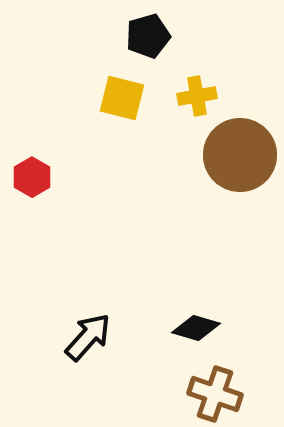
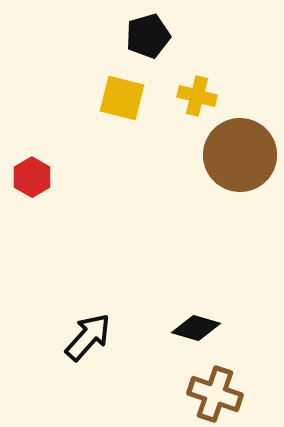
yellow cross: rotated 24 degrees clockwise
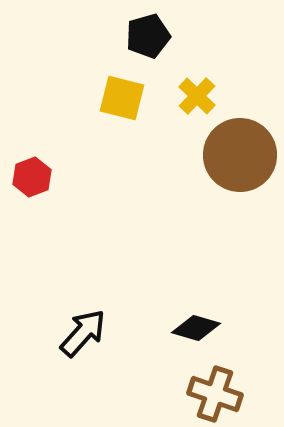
yellow cross: rotated 30 degrees clockwise
red hexagon: rotated 9 degrees clockwise
black arrow: moved 5 px left, 4 px up
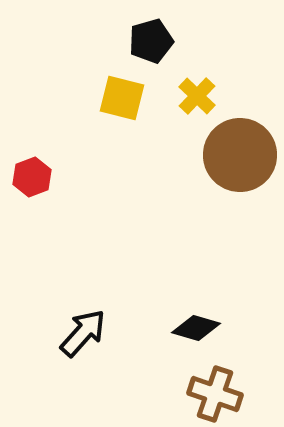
black pentagon: moved 3 px right, 5 px down
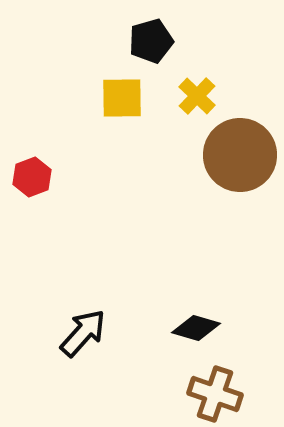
yellow square: rotated 15 degrees counterclockwise
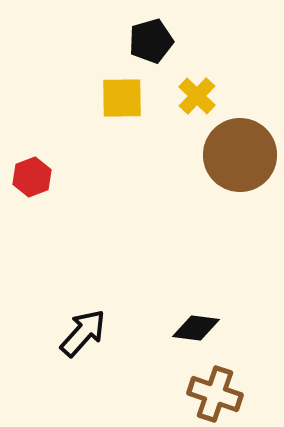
black diamond: rotated 9 degrees counterclockwise
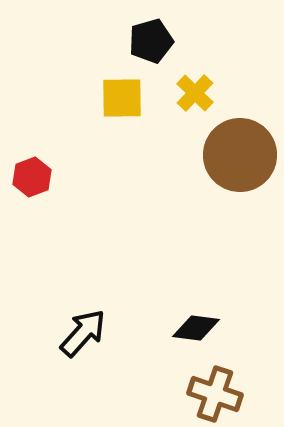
yellow cross: moved 2 px left, 3 px up
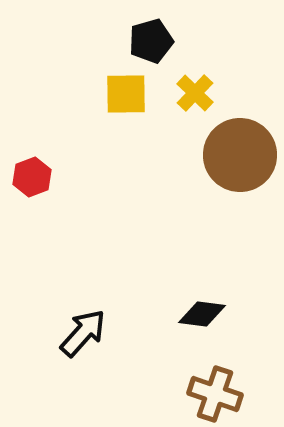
yellow square: moved 4 px right, 4 px up
black diamond: moved 6 px right, 14 px up
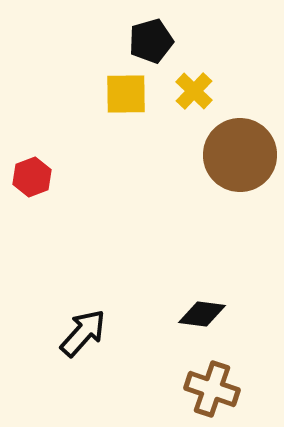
yellow cross: moved 1 px left, 2 px up
brown cross: moved 3 px left, 5 px up
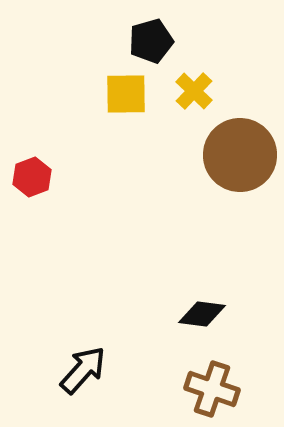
black arrow: moved 37 px down
